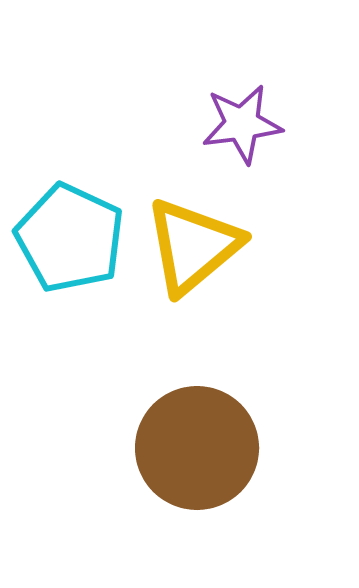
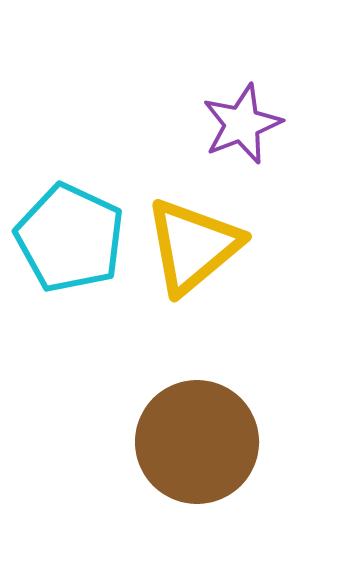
purple star: rotated 14 degrees counterclockwise
brown circle: moved 6 px up
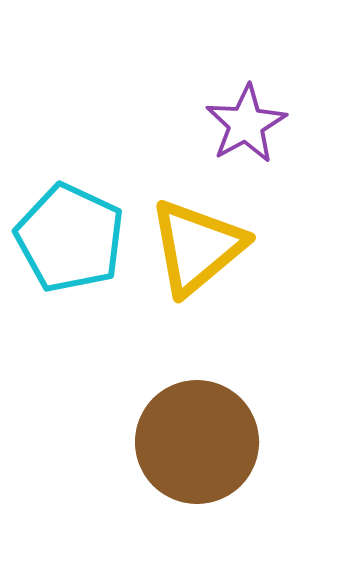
purple star: moved 4 px right; rotated 8 degrees counterclockwise
yellow triangle: moved 4 px right, 1 px down
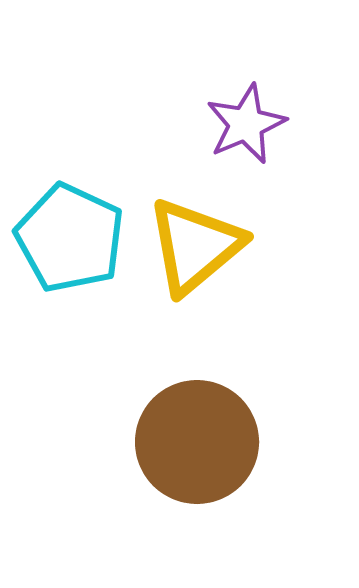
purple star: rotated 6 degrees clockwise
yellow triangle: moved 2 px left, 1 px up
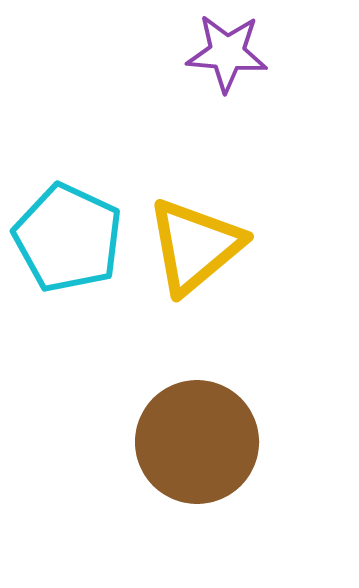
purple star: moved 19 px left, 71 px up; rotated 28 degrees clockwise
cyan pentagon: moved 2 px left
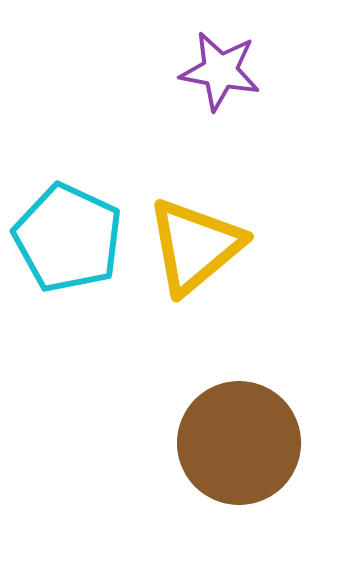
purple star: moved 7 px left, 18 px down; rotated 6 degrees clockwise
brown circle: moved 42 px right, 1 px down
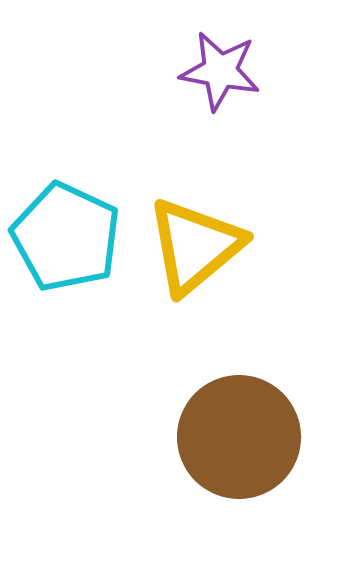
cyan pentagon: moved 2 px left, 1 px up
brown circle: moved 6 px up
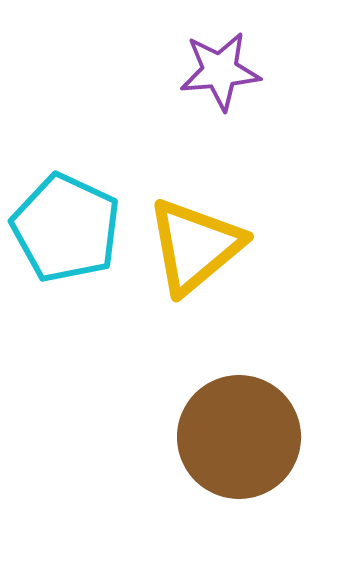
purple star: rotated 16 degrees counterclockwise
cyan pentagon: moved 9 px up
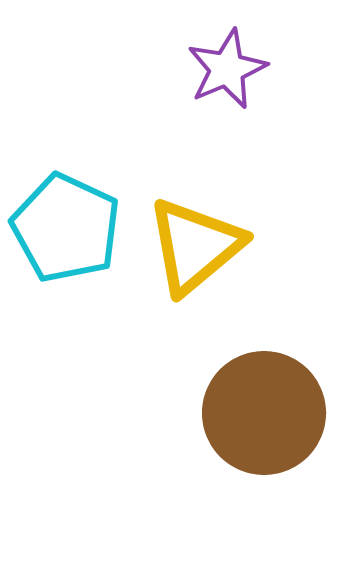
purple star: moved 7 px right, 2 px up; rotated 18 degrees counterclockwise
brown circle: moved 25 px right, 24 px up
